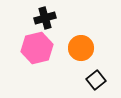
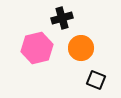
black cross: moved 17 px right
black square: rotated 30 degrees counterclockwise
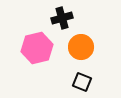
orange circle: moved 1 px up
black square: moved 14 px left, 2 px down
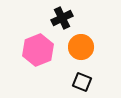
black cross: rotated 10 degrees counterclockwise
pink hexagon: moved 1 px right, 2 px down; rotated 8 degrees counterclockwise
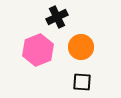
black cross: moved 5 px left, 1 px up
black square: rotated 18 degrees counterclockwise
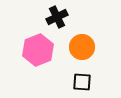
orange circle: moved 1 px right
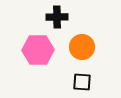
black cross: rotated 25 degrees clockwise
pink hexagon: rotated 20 degrees clockwise
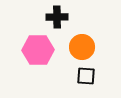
black square: moved 4 px right, 6 px up
